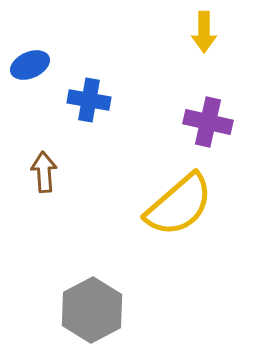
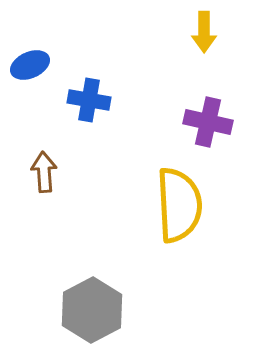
yellow semicircle: rotated 52 degrees counterclockwise
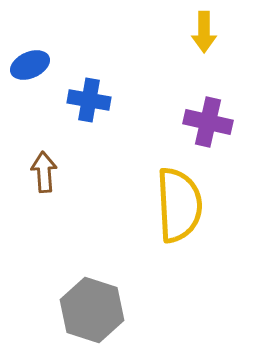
gray hexagon: rotated 14 degrees counterclockwise
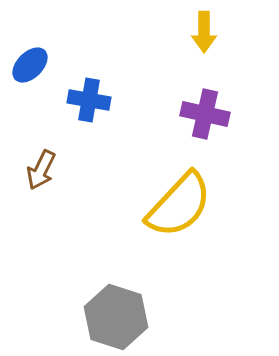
blue ellipse: rotated 21 degrees counterclockwise
purple cross: moved 3 px left, 8 px up
brown arrow: moved 3 px left, 2 px up; rotated 150 degrees counterclockwise
yellow semicircle: rotated 46 degrees clockwise
gray hexagon: moved 24 px right, 7 px down
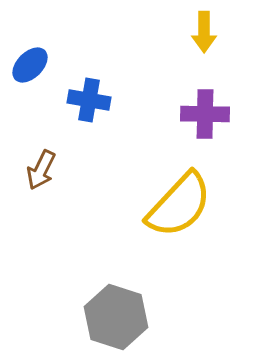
purple cross: rotated 12 degrees counterclockwise
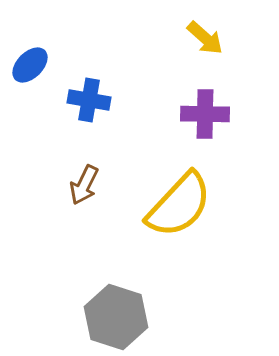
yellow arrow: moved 1 px right, 6 px down; rotated 48 degrees counterclockwise
brown arrow: moved 43 px right, 15 px down
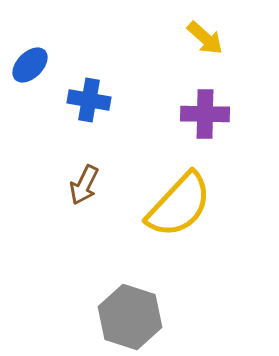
gray hexagon: moved 14 px right
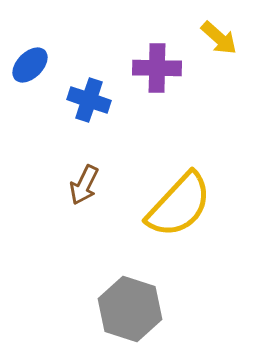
yellow arrow: moved 14 px right
blue cross: rotated 9 degrees clockwise
purple cross: moved 48 px left, 46 px up
gray hexagon: moved 8 px up
